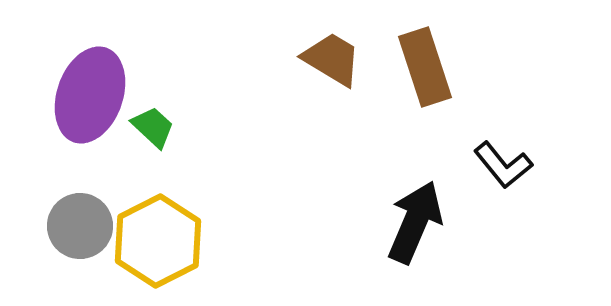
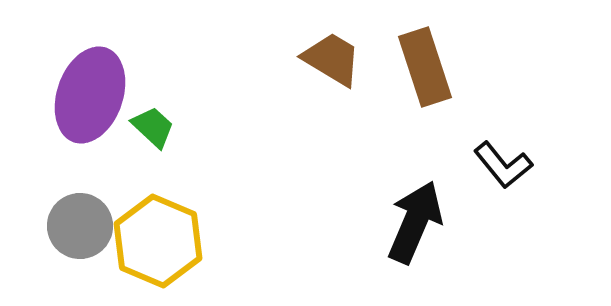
yellow hexagon: rotated 10 degrees counterclockwise
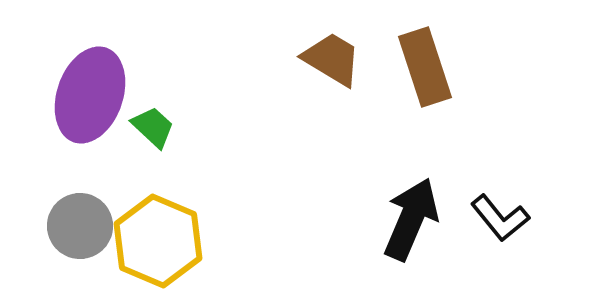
black L-shape: moved 3 px left, 53 px down
black arrow: moved 4 px left, 3 px up
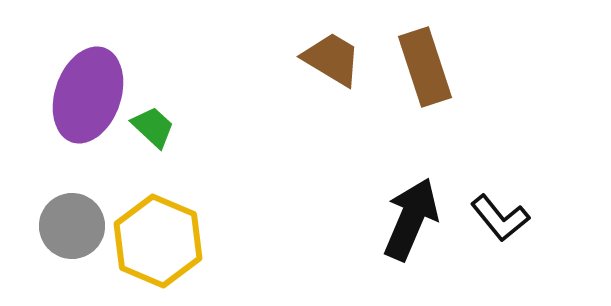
purple ellipse: moved 2 px left
gray circle: moved 8 px left
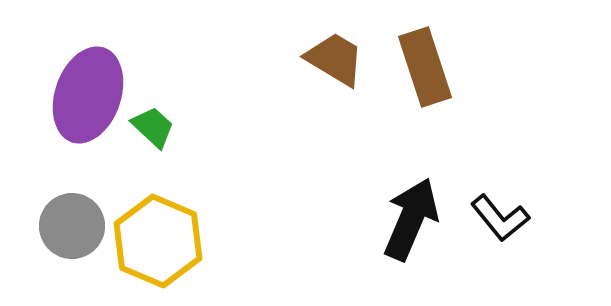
brown trapezoid: moved 3 px right
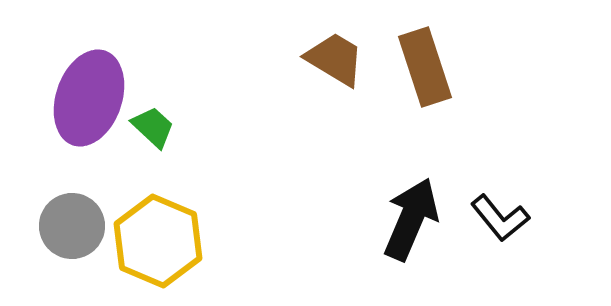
purple ellipse: moved 1 px right, 3 px down
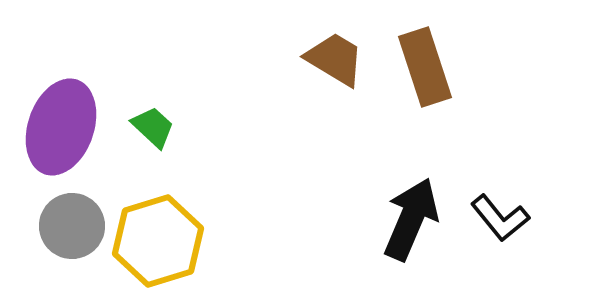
purple ellipse: moved 28 px left, 29 px down
yellow hexagon: rotated 20 degrees clockwise
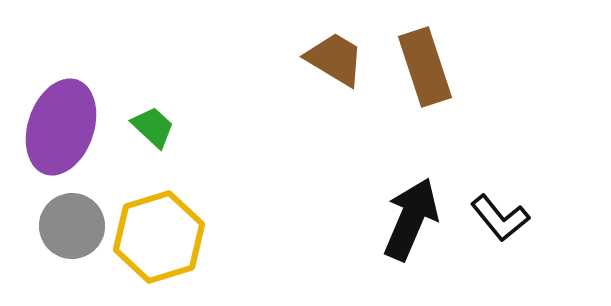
yellow hexagon: moved 1 px right, 4 px up
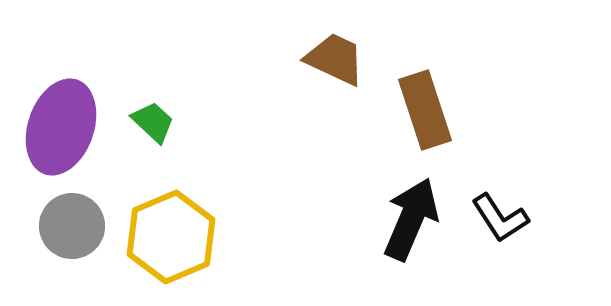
brown trapezoid: rotated 6 degrees counterclockwise
brown rectangle: moved 43 px down
green trapezoid: moved 5 px up
black L-shape: rotated 6 degrees clockwise
yellow hexagon: moved 12 px right; rotated 6 degrees counterclockwise
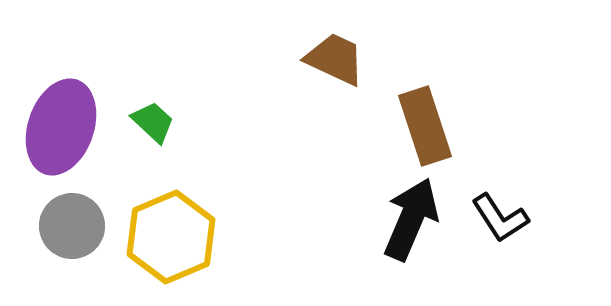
brown rectangle: moved 16 px down
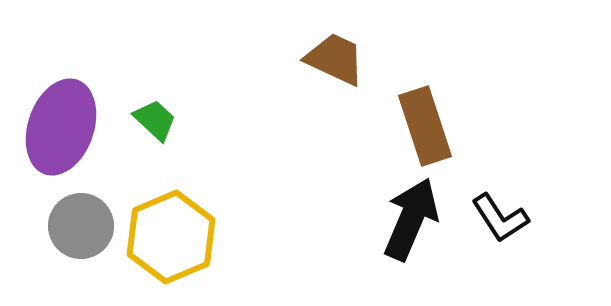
green trapezoid: moved 2 px right, 2 px up
gray circle: moved 9 px right
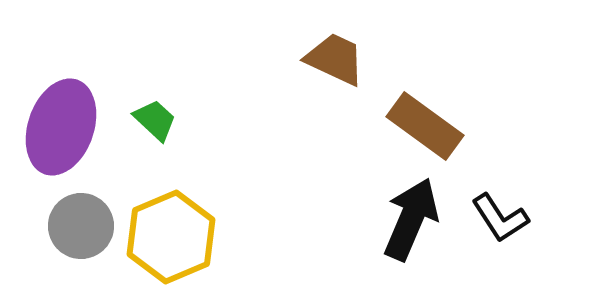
brown rectangle: rotated 36 degrees counterclockwise
